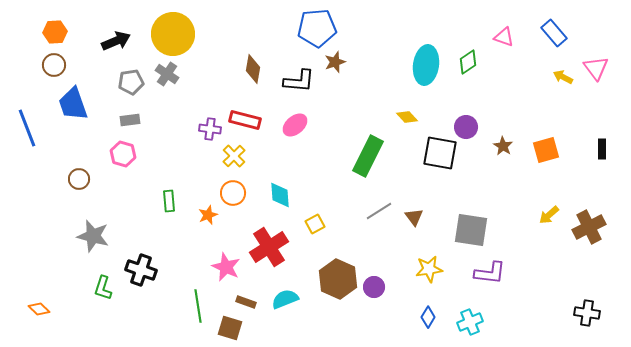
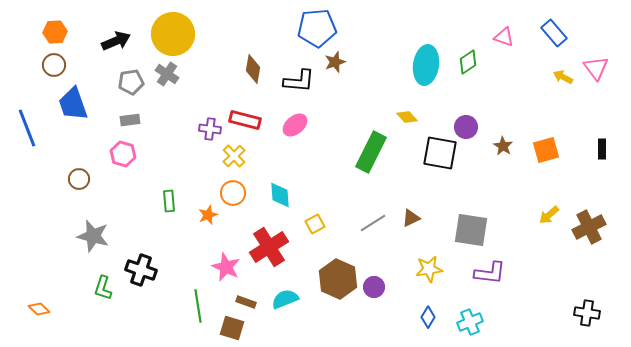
green rectangle at (368, 156): moved 3 px right, 4 px up
gray line at (379, 211): moved 6 px left, 12 px down
brown triangle at (414, 217): moved 3 px left, 1 px down; rotated 42 degrees clockwise
brown square at (230, 328): moved 2 px right
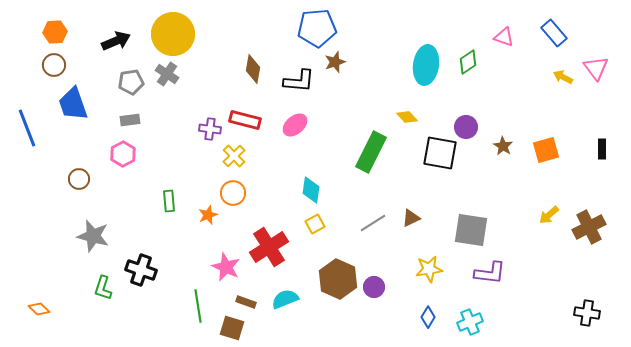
pink hexagon at (123, 154): rotated 15 degrees clockwise
cyan diamond at (280, 195): moved 31 px right, 5 px up; rotated 12 degrees clockwise
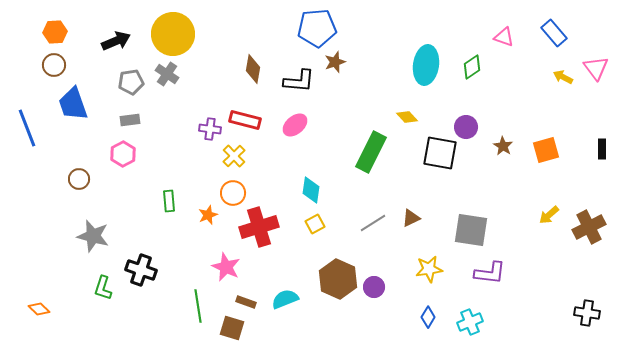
green diamond at (468, 62): moved 4 px right, 5 px down
red cross at (269, 247): moved 10 px left, 20 px up; rotated 15 degrees clockwise
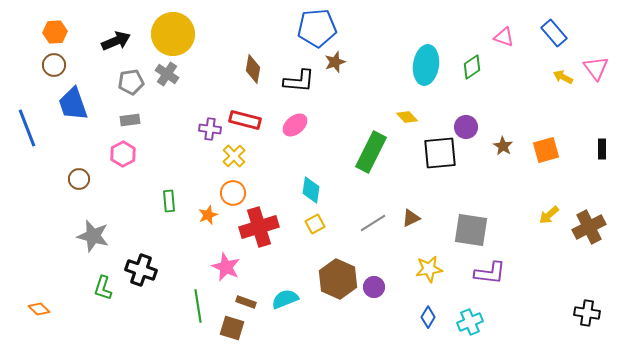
black square at (440, 153): rotated 15 degrees counterclockwise
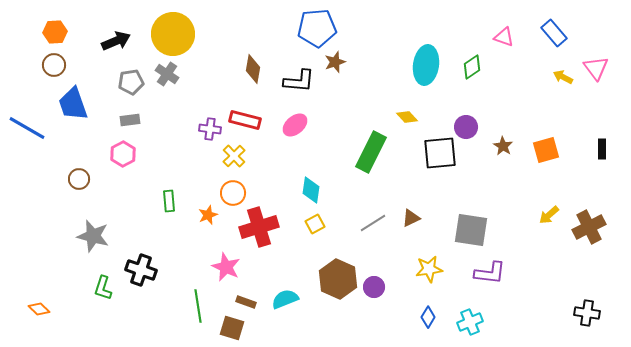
blue line at (27, 128): rotated 39 degrees counterclockwise
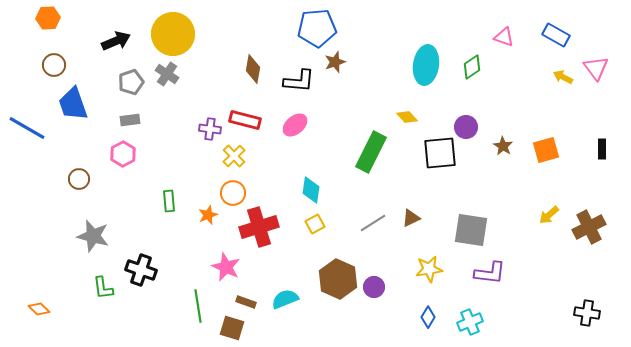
orange hexagon at (55, 32): moved 7 px left, 14 px up
blue rectangle at (554, 33): moved 2 px right, 2 px down; rotated 20 degrees counterclockwise
gray pentagon at (131, 82): rotated 10 degrees counterclockwise
green L-shape at (103, 288): rotated 25 degrees counterclockwise
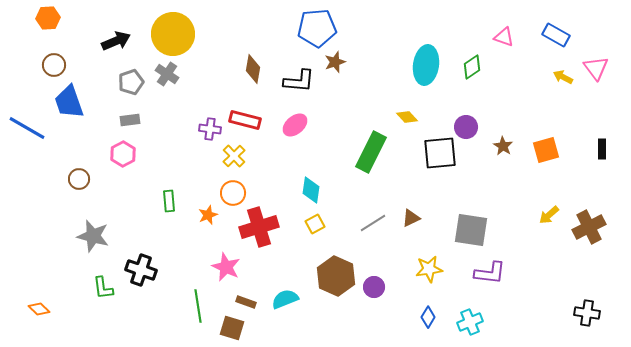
blue trapezoid at (73, 104): moved 4 px left, 2 px up
brown hexagon at (338, 279): moved 2 px left, 3 px up
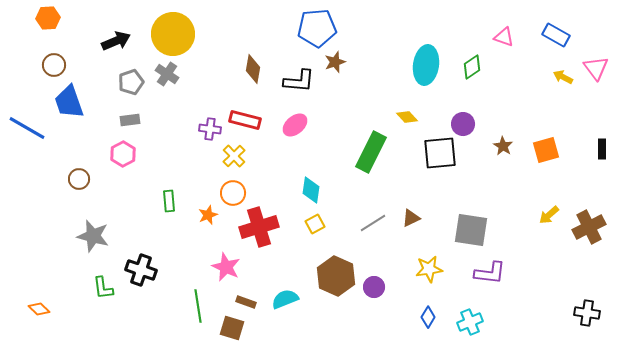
purple circle at (466, 127): moved 3 px left, 3 px up
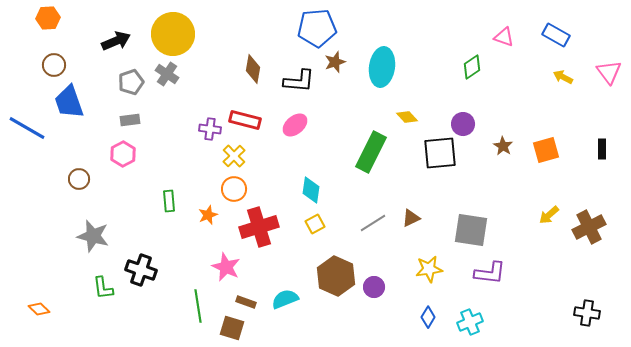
cyan ellipse at (426, 65): moved 44 px left, 2 px down
pink triangle at (596, 68): moved 13 px right, 4 px down
orange circle at (233, 193): moved 1 px right, 4 px up
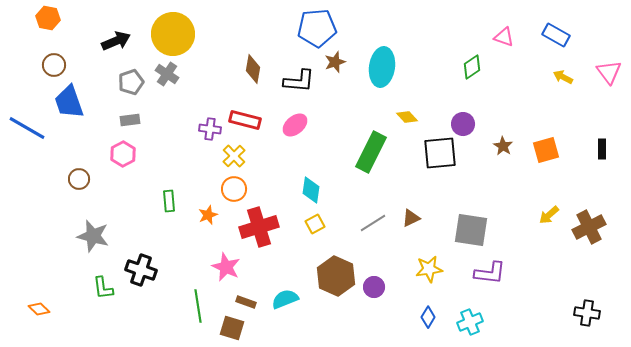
orange hexagon at (48, 18): rotated 15 degrees clockwise
